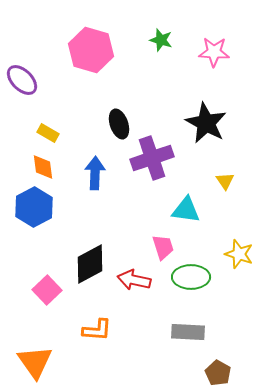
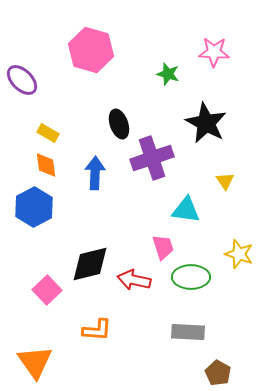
green star: moved 7 px right, 34 px down
orange diamond: moved 3 px right, 2 px up
black diamond: rotated 15 degrees clockwise
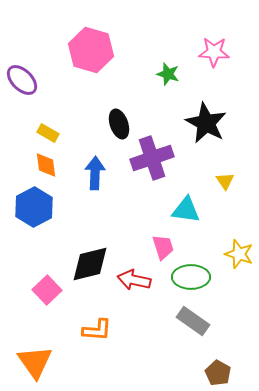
gray rectangle: moved 5 px right, 11 px up; rotated 32 degrees clockwise
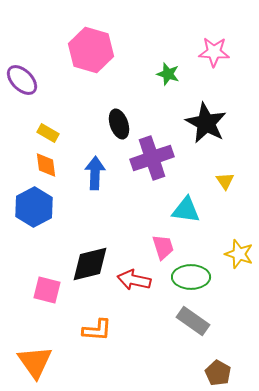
pink square: rotated 32 degrees counterclockwise
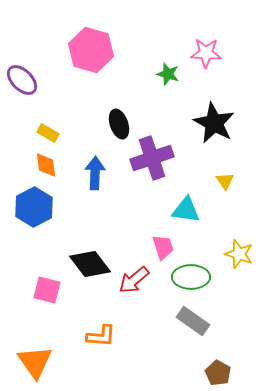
pink star: moved 8 px left, 1 px down
black star: moved 8 px right
black diamond: rotated 66 degrees clockwise
red arrow: rotated 52 degrees counterclockwise
orange L-shape: moved 4 px right, 6 px down
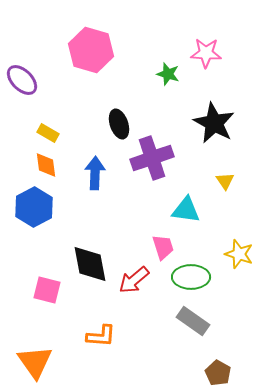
black diamond: rotated 27 degrees clockwise
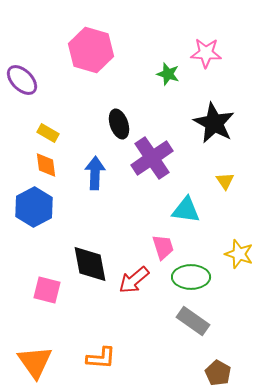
purple cross: rotated 15 degrees counterclockwise
orange L-shape: moved 22 px down
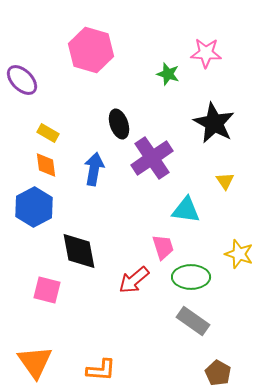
blue arrow: moved 1 px left, 4 px up; rotated 8 degrees clockwise
black diamond: moved 11 px left, 13 px up
orange L-shape: moved 12 px down
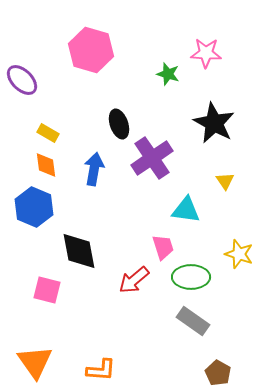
blue hexagon: rotated 9 degrees counterclockwise
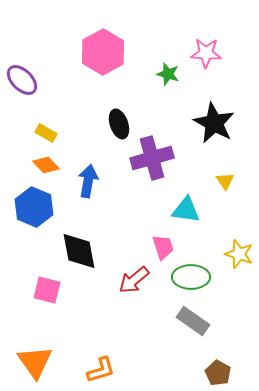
pink hexagon: moved 12 px right, 2 px down; rotated 15 degrees clockwise
yellow rectangle: moved 2 px left
purple cross: rotated 18 degrees clockwise
orange diamond: rotated 36 degrees counterclockwise
blue arrow: moved 6 px left, 12 px down
orange L-shape: rotated 20 degrees counterclockwise
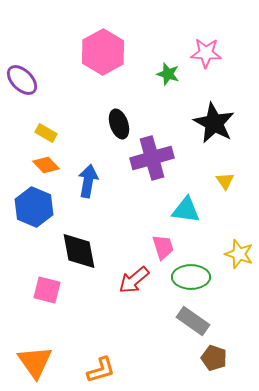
brown pentagon: moved 4 px left, 15 px up; rotated 10 degrees counterclockwise
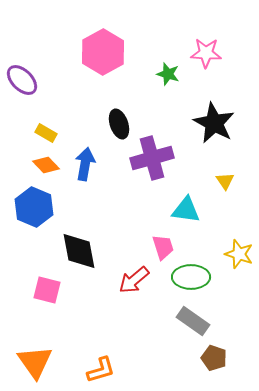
blue arrow: moved 3 px left, 17 px up
